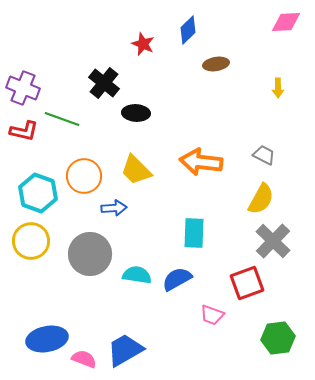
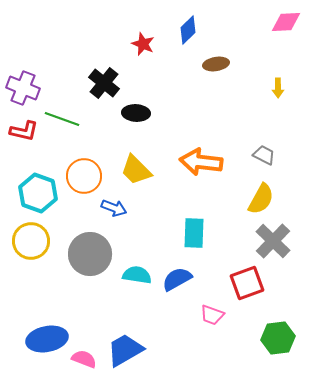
blue arrow: rotated 25 degrees clockwise
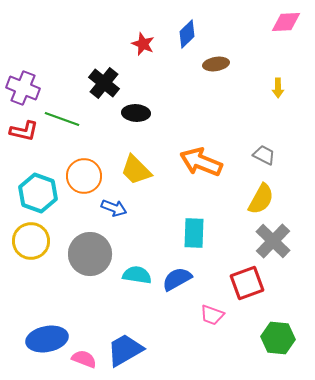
blue diamond: moved 1 px left, 4 px down
orange arrow: rotated 15 degrees clockwise
green hexagon: rotated 12 degrees clockwise
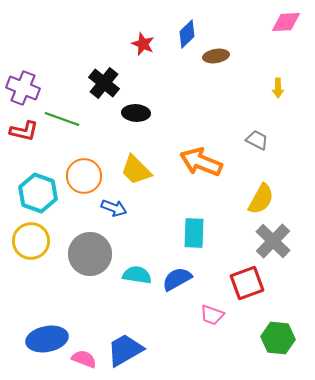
brown ellipse: moved 8 px up
gray trapezoid: moved 7 px left, 15 px up
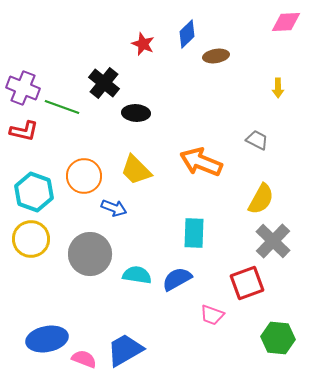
green line: moved 12 px up
cyan hexagon: moved 4 px left, 1 px up
yellow circle: moved 2 px up
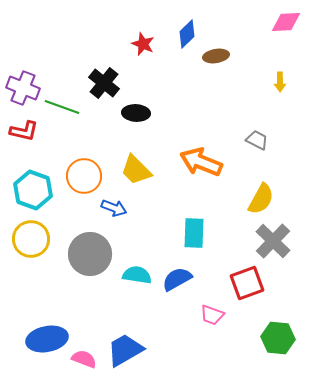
yellow arrow: moved 2 px right, 6 px up
cyan hexagon: moved 1 px left, 2 px up
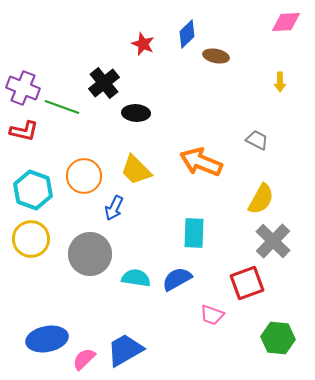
brown ellipse: rotated 20 degrees clockwise
black cross: rotated 12 degrees clockwise
blue arrow: rotated 95 degrees clockwise
cyan semicircle: moved 1 px left, 3 px down
pink semicircle: rotated 65 degrees counterclockwise
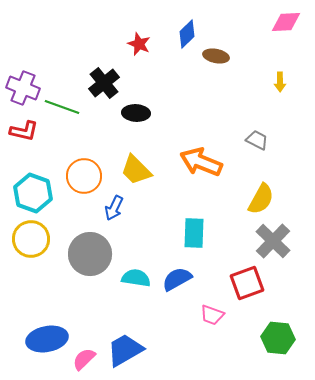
red star: moved 4 px left
cyan hexagon: moved 3 px down
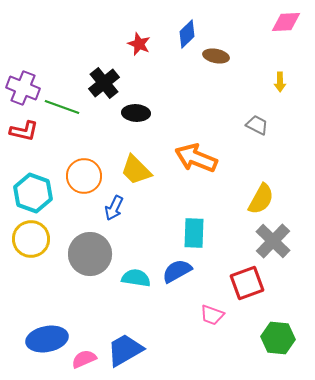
gray trapezoid: moved 15 px up
orange arrow: moved 5 px left, 4 px up
blue semicircle: moved 8 px up
pink semicircle: rotated 20 degrees clockwise
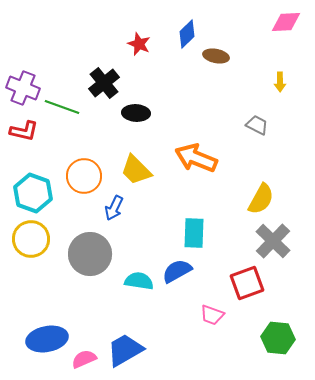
cyan semicircle: moved 3 px right, 3 px down
